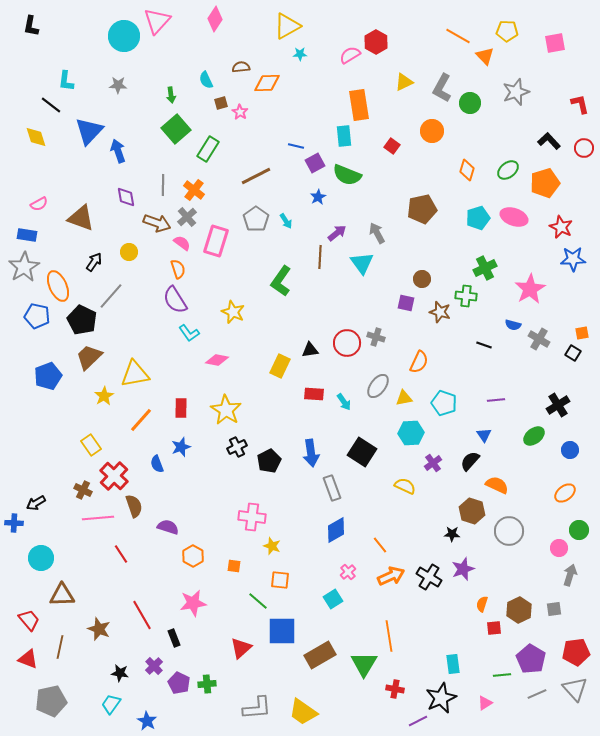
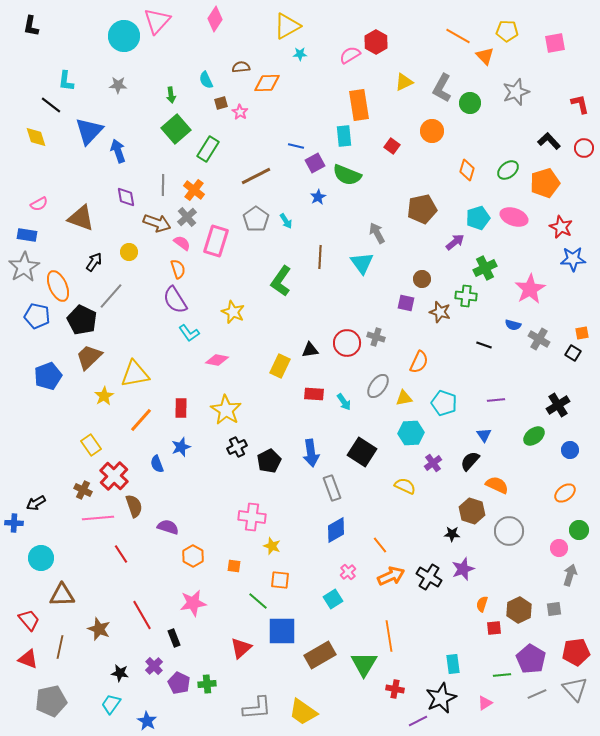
purple arrow at (337, 233): moved 118 px right, 9 px down
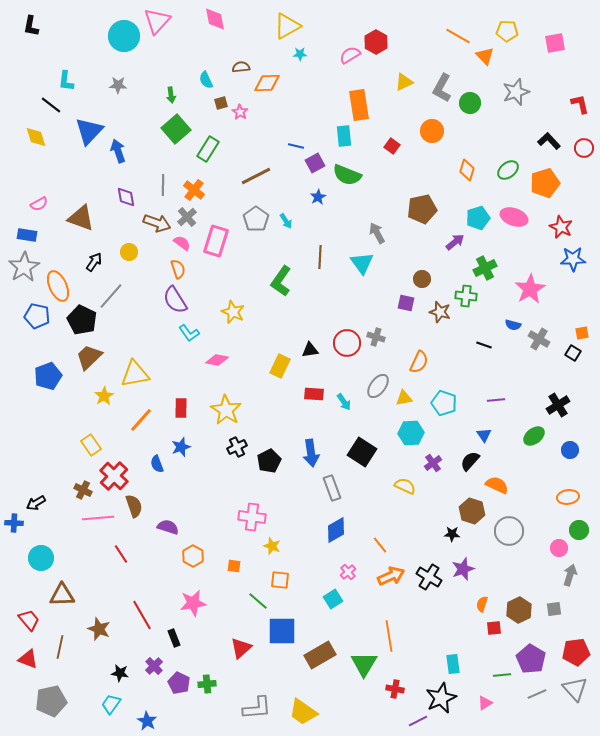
pink diamond at (215, 19): rotated 45 degrees counterclockwise
orange ellipse at (565, 493): moved 3 px right, 4 px down; rotated 30 degrees clockwise
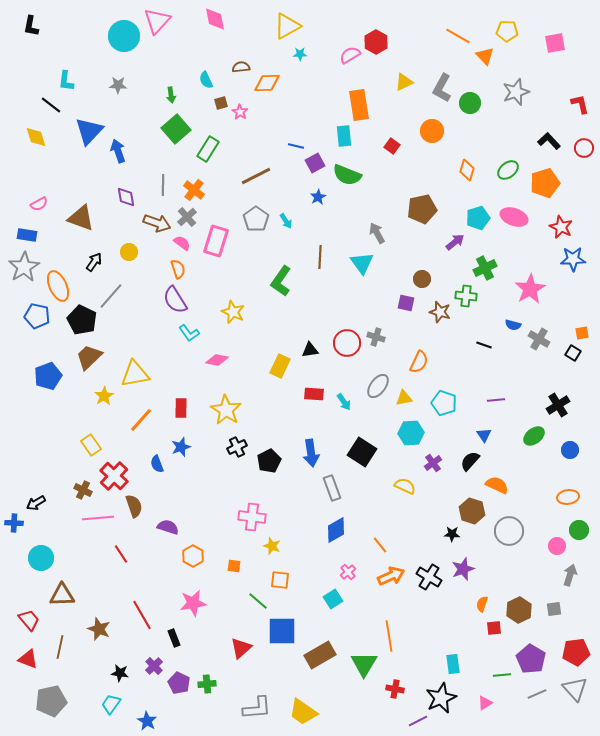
pink circle at (559, 548): moved 2 px left, 2 px up
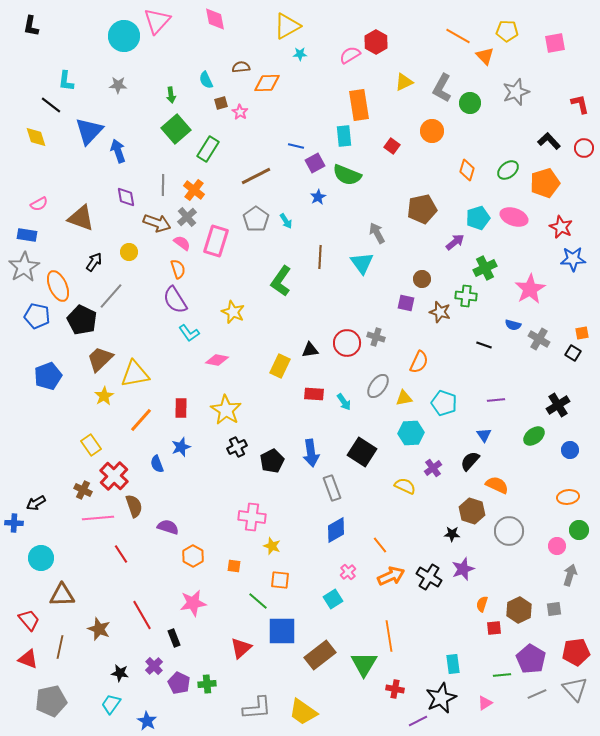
brown trapezoid at (89, 357): moved 11 px right, 2 px down
black pentagon at (269, 461): moved 3 px right
purple cross at (433, 463): moved 5 px down
brown rectangle at (320, 655): rotated 8 degrees counterclockwise
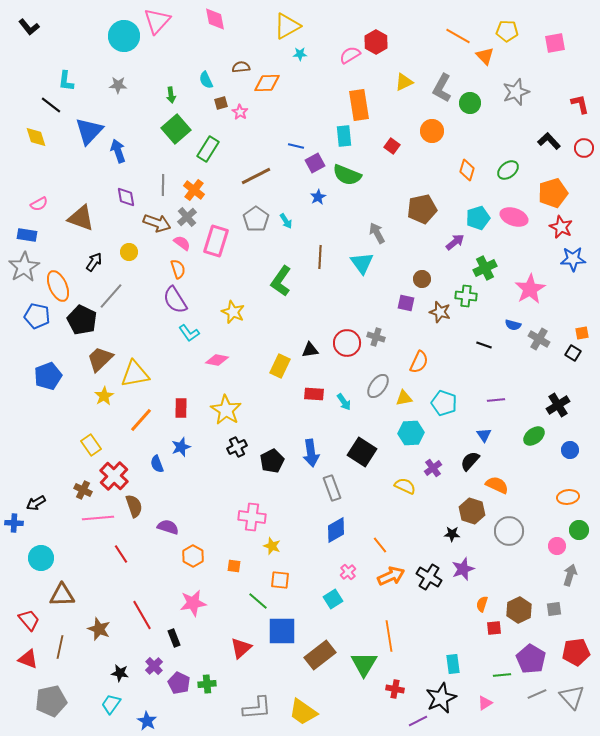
black L-shape at (31, 26): moved 2 px left, 1 px down; rotated 50 degrees counterclockwise
orange pentagon at (545, 183): moved 8 px right, 10 px down
gray triangle at (575, 689): moved 3 px left, 8 px down
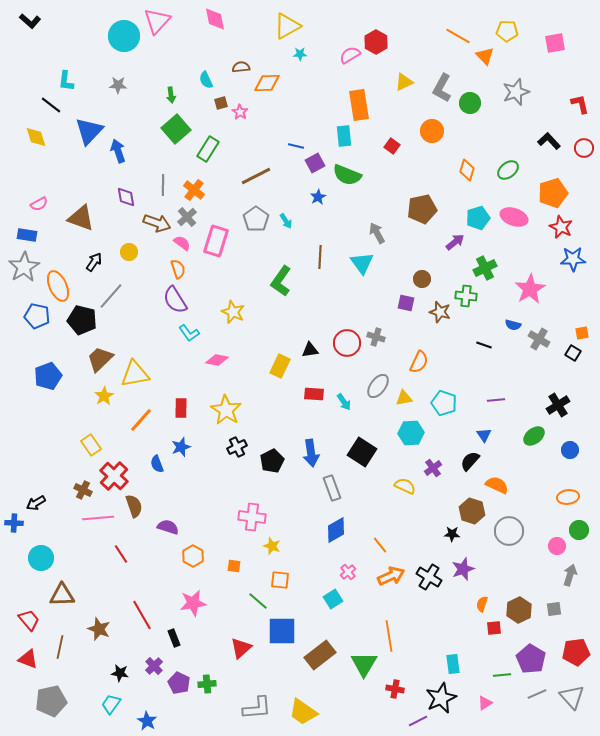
black L-shape at (29, 27): moved 1 px right, 6 px up; rotated 10 degrees counterclockwise
black pentagon at (82, 320): rotated 12 degrees counterclockwise
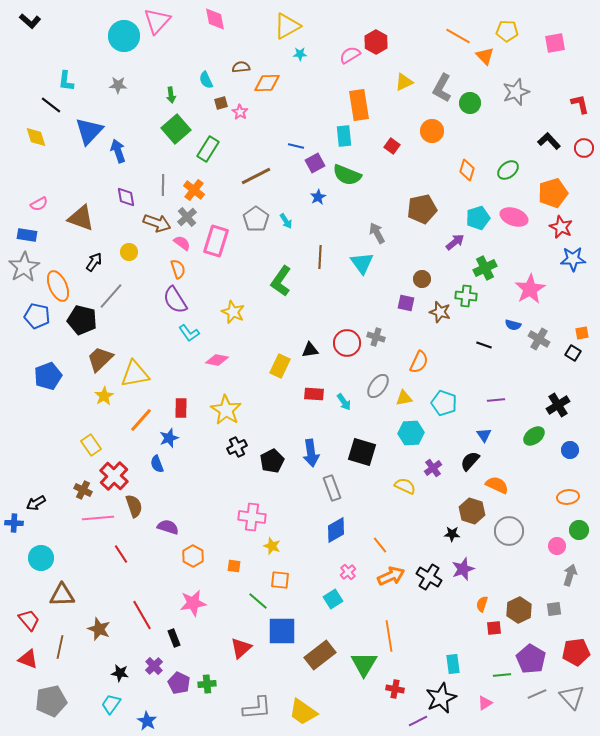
blue star at (181, 447): moved 12 px left, 9 px up
black square at (362, 452): rotated 16 degrees counterclockwise
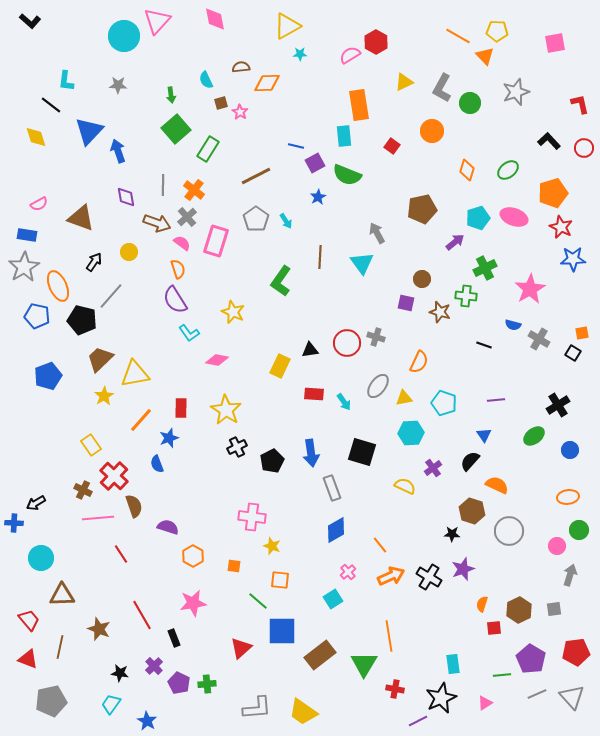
yellow pentagon at (507, 31): moved 10 px left
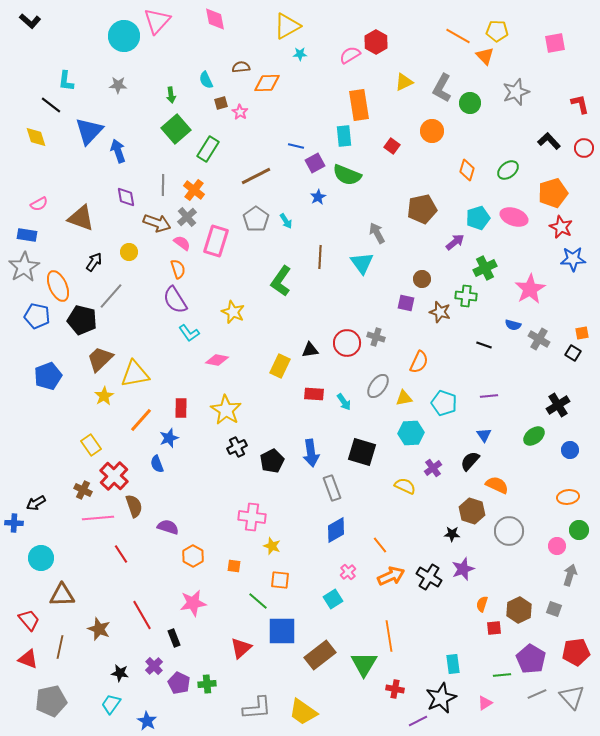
purple line at (496, 400): moved 7 px left, 4 px up
gray square at (554, 609): rotated 28 degrees clockwise
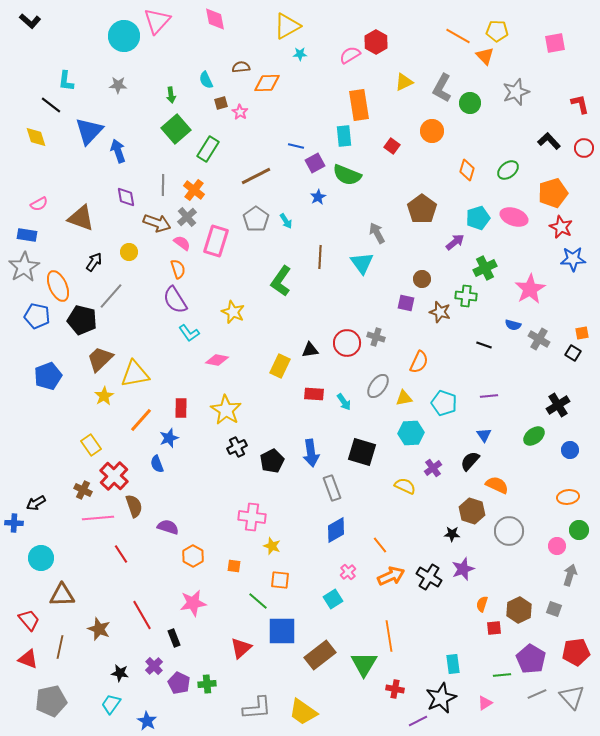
brown pentagon at (422, 209): rotated 24 degrees counterclockwise
